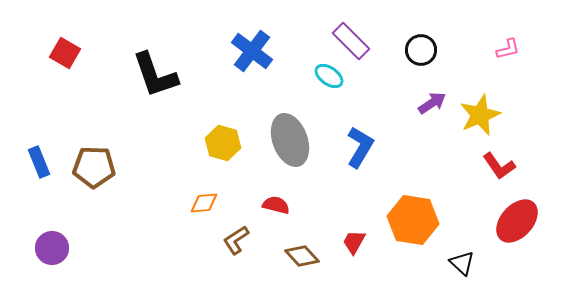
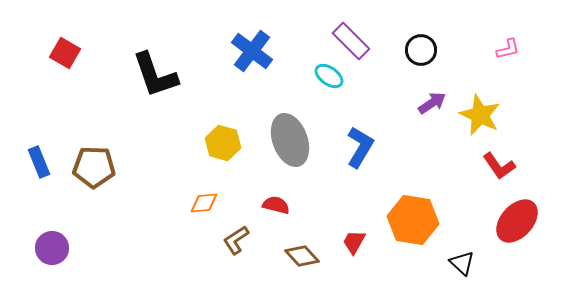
yellow star: rotated 24 degrees counterclockwise
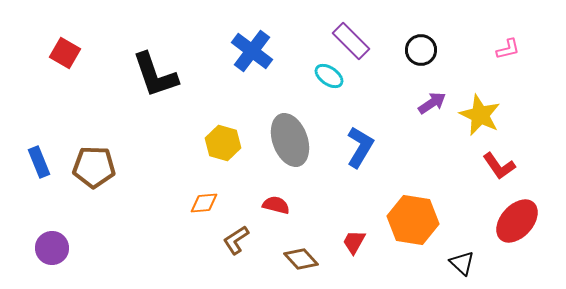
brown diamond: moved 1 px left, 3 px down
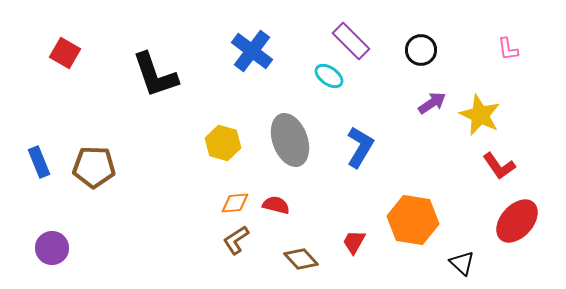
pink L-shape: rotated 95 degrees clockwise
orange diamond: moved 31 px right
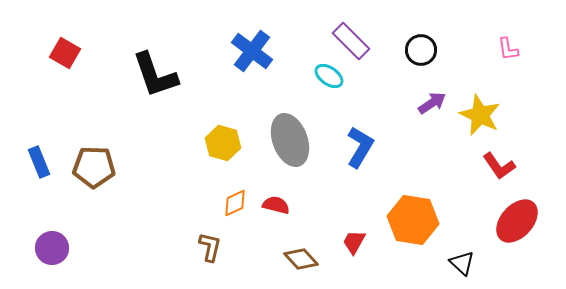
orange diamond: rotated 20 degrees counterclockwise
brown L-shape: moved 26 px left, 7 px down; rotated 136 degrees clockwise
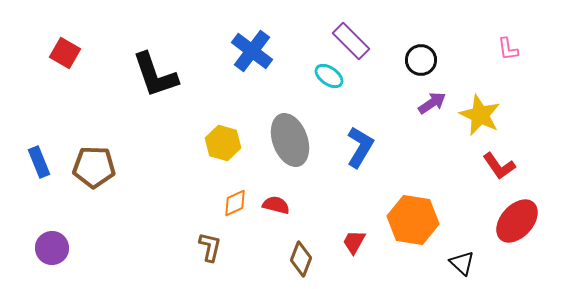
black circle: moved 10 px down
brown diamond: rotated 64 degrees clockwise
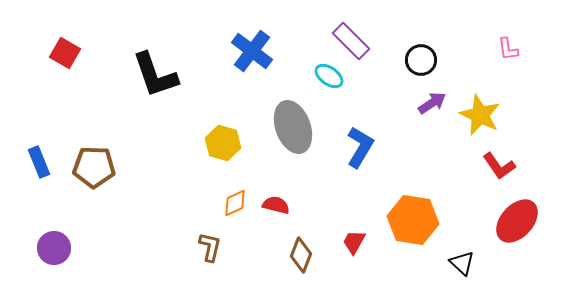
gray ellipse: moved 3 px right, 13 px up
purple circle: moved 2 px right
brown diamond: moved 4 px up
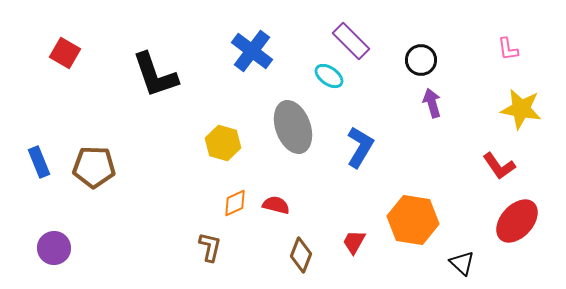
purple arrow: rotated 72 degrees counterclockwise
yellow star: moved 41 px right, 6 px up; rotated 15 degrees counterclockwise
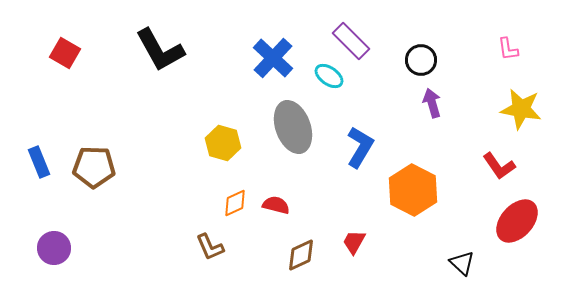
blue cross: moved 21 px right, 7 px down; rotated 6 degrees clockwise
black L-shape: moved 5 px right, 25 px up; rotated 10 degrees counterclockwise
orange hexagon: moved 30 px up; rotated 18 degrees clockwise
brown L-shape: rotated 144 degrees clockwise
brown diamond: rotated 44 degrees clockwise
